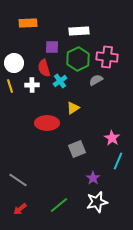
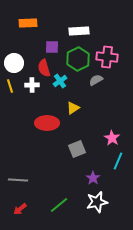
gray line: rotated 30 degrees counterclockwise
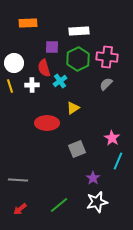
gray semicircle: moved 10 px right, 4 px down; rotated 16 degrees counterclockwise
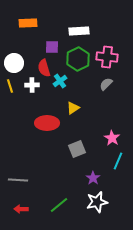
red arrow: moved 1 px right; rotated 40 degrees clockwise
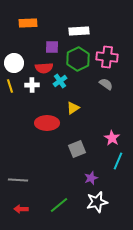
red semicircle: rotated 78 degrees counterclockwise
gray semicircle: rotated 80 degrees clockwise
purple star: moved 2 px left; rotated 16 degrees clockwise
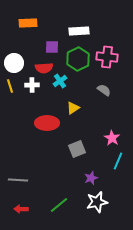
gray semicircle: moved 2 px left, 6 px down
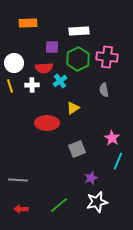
gray semicircle: rotated 136 degrees counterclockwise
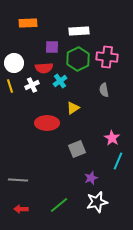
white cross: rotated 24 degrees counterclockwise
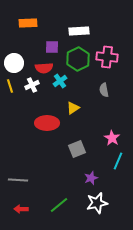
white star: moved 1 px down
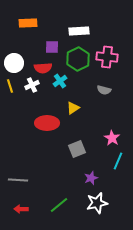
red semicircle: moved 1 px left
gray semicircle: rotated 64 degrees counterclockwise
